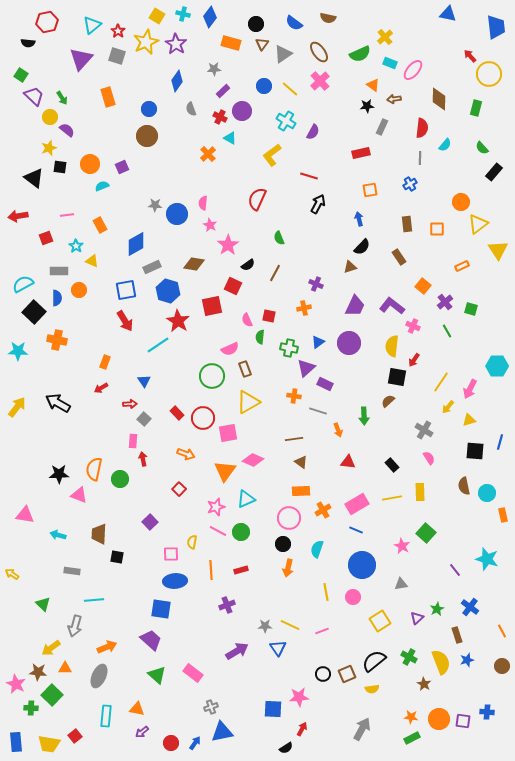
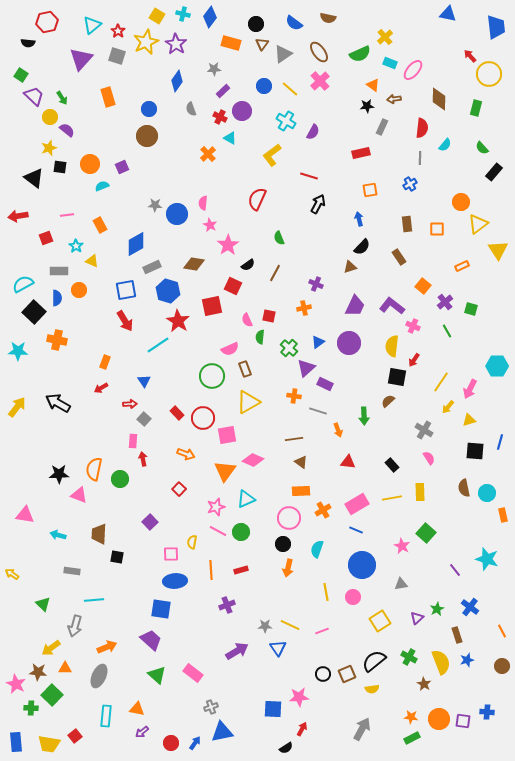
green cross at (289, 348): rotated 30 degrees clockwise
pink square at (228, 433): moved 1 px left, 2 px down
brown semicircle at (464, 486): moved 2 px down
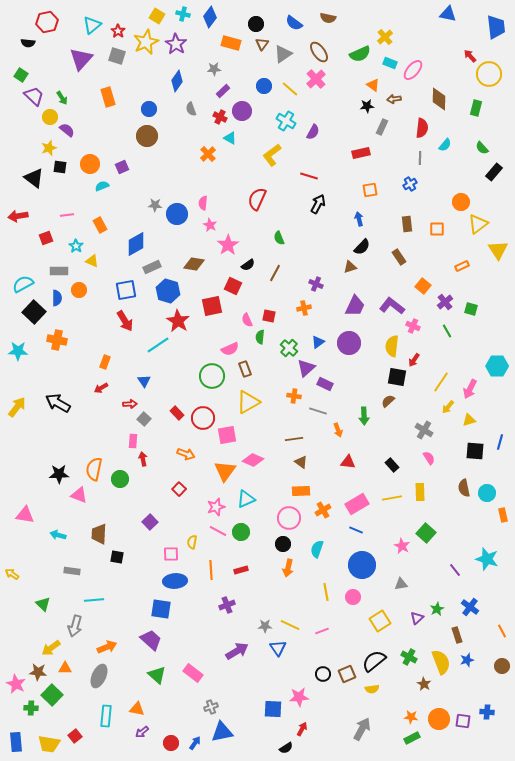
pink cross at (320, 81): moved 4 px left, 2 px up
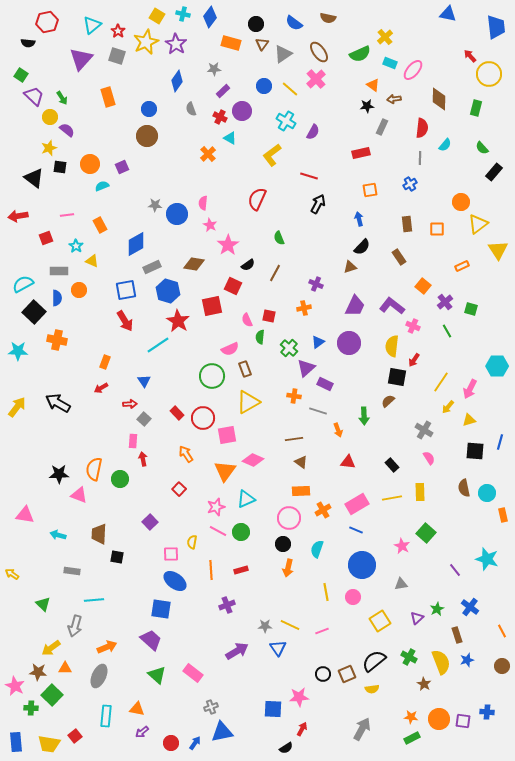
orange arrow at (186, 454): rotated 144 degrees counterclockwise
blue ellipse at (175, 581): rotated 40 degrees clockwise
pink star at (16, 684): moved 1 px left, 2 px down
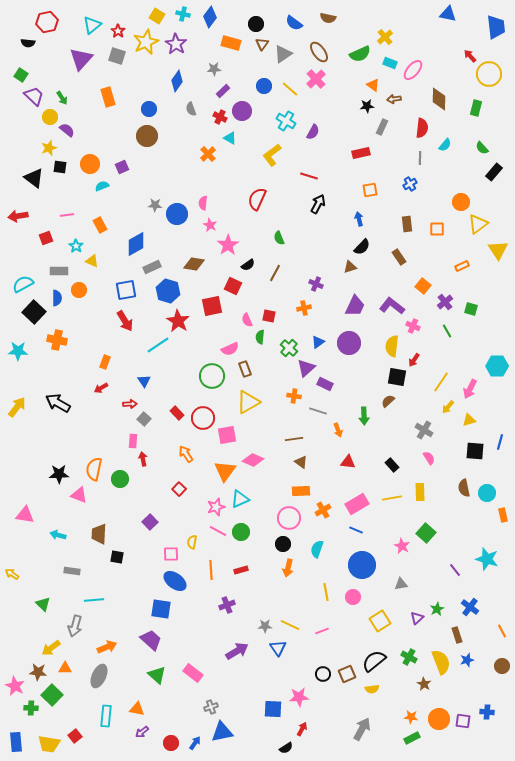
cyan triangle at (246, 499): moved 6 px left
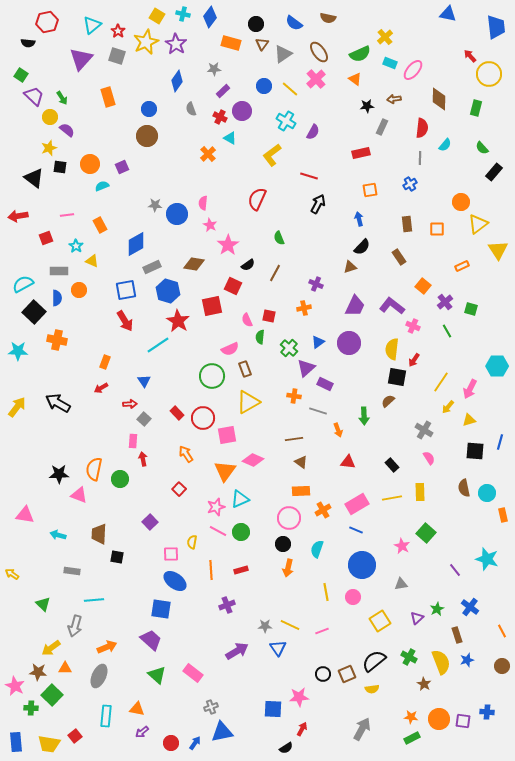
orange triangle at (373, 85): moved 18 px left, 6 px up
yellow semicircle at (392, 346): moved 3 px down
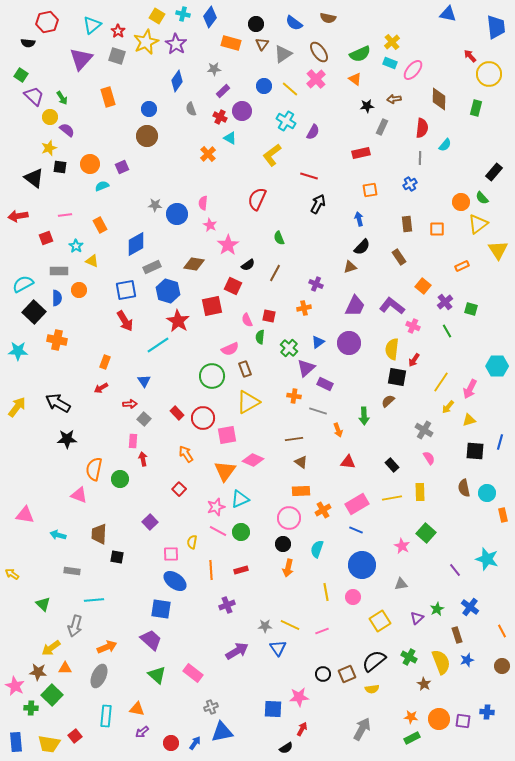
yellow cross at (385, 37): moved 7 px right, 5 px down
green semicircle at (482, 148): moved 50 px down
pink line at (67, 215): moved 2 px left
black star at (59, 474): moved 8 px right, 35 px up
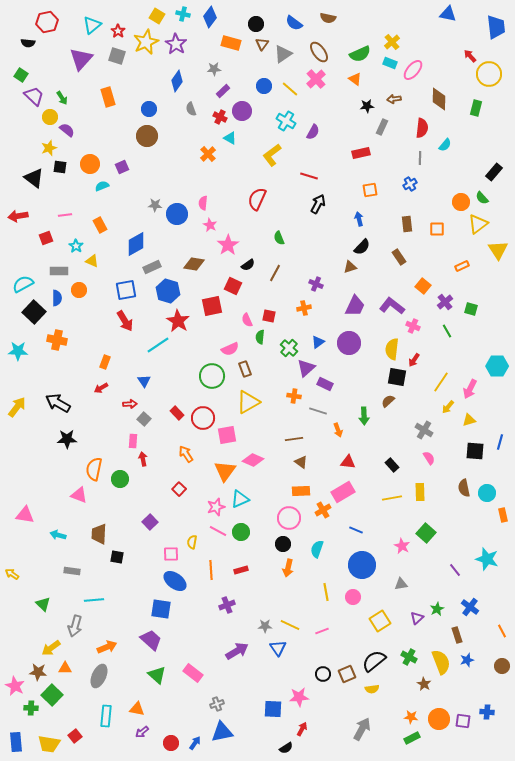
pink rectangle at (357, 504): moved 14 px left, 12 px up
gray cross at (211, 707): moved 6 px right, 3 px up
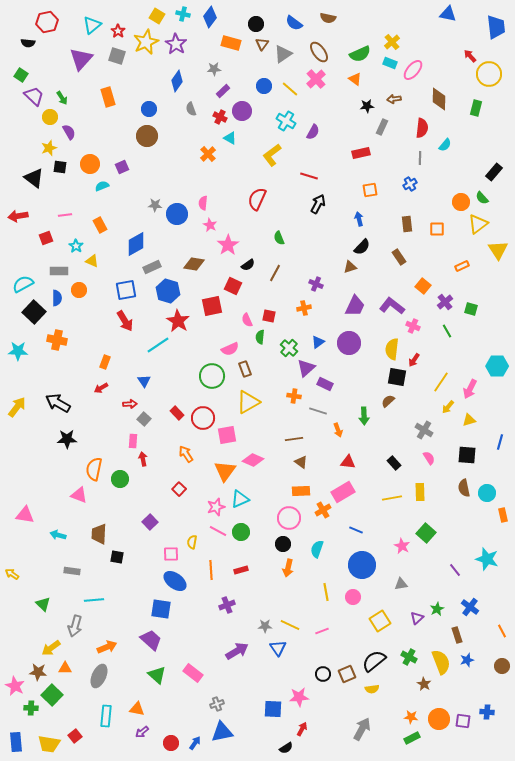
purple semicircle at (67, 130): moved 2 px right, 2 px down; rotated 21 degrees clockwise
black square at (475, 451): moved 8 px left, 4 px down
black rectangle at (392, 465): moved 2 px right, 2 px up
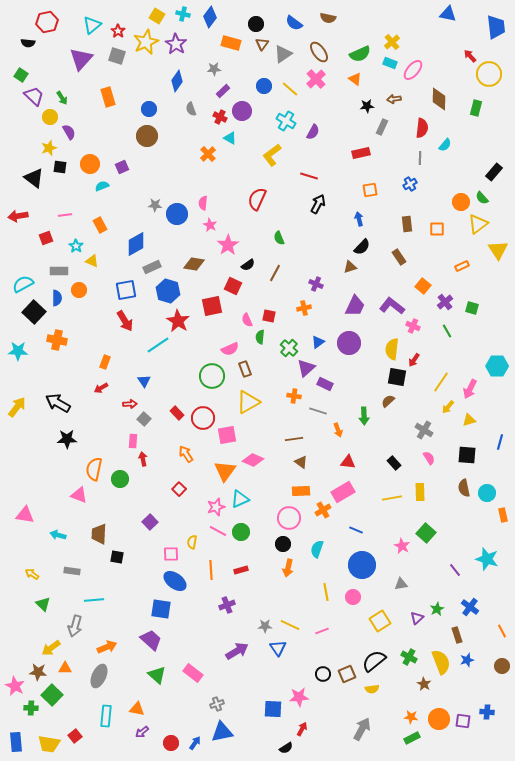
green square at (471, 309): moved 1 px right, 1 px up
yellow arrow at (12, 574): moved 20 px right
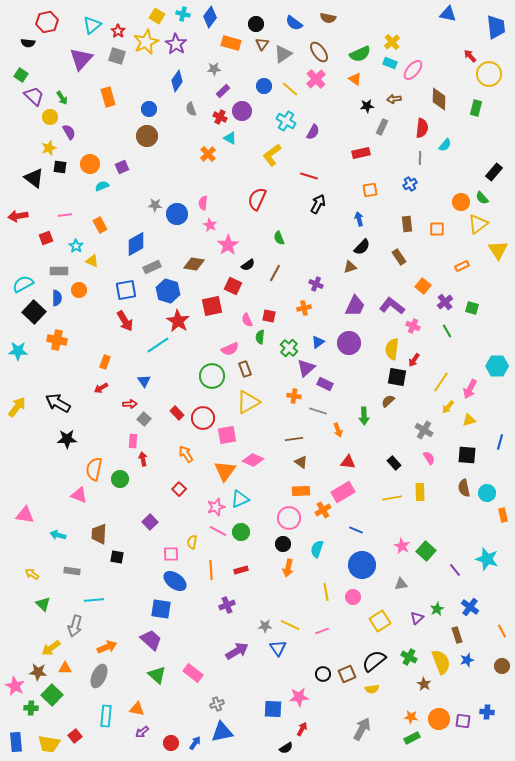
green square at (426, 533): moved 18 px down
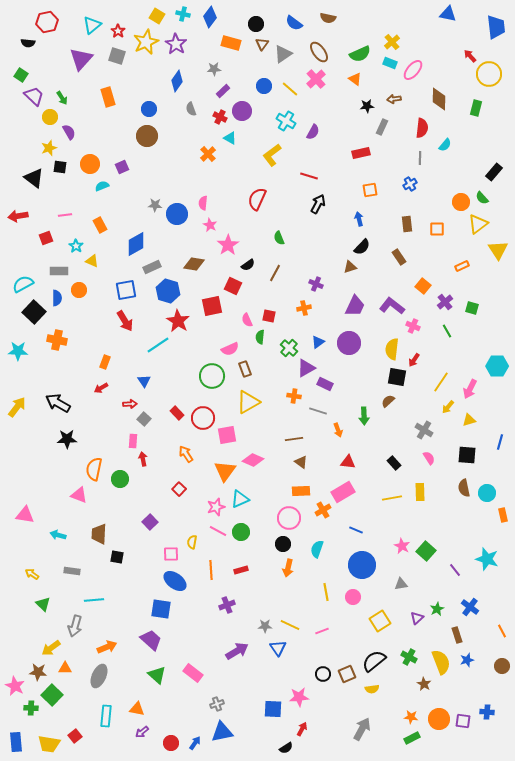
purple triangle at (306, 368): rotated 12 degrees clockwise
